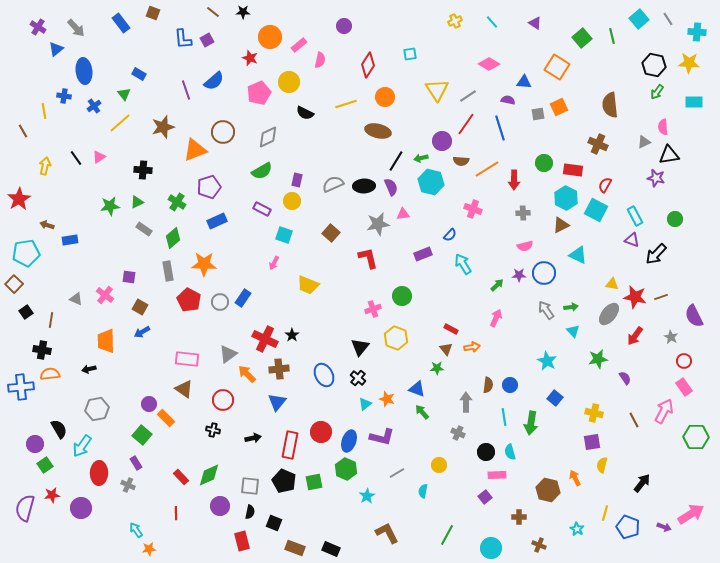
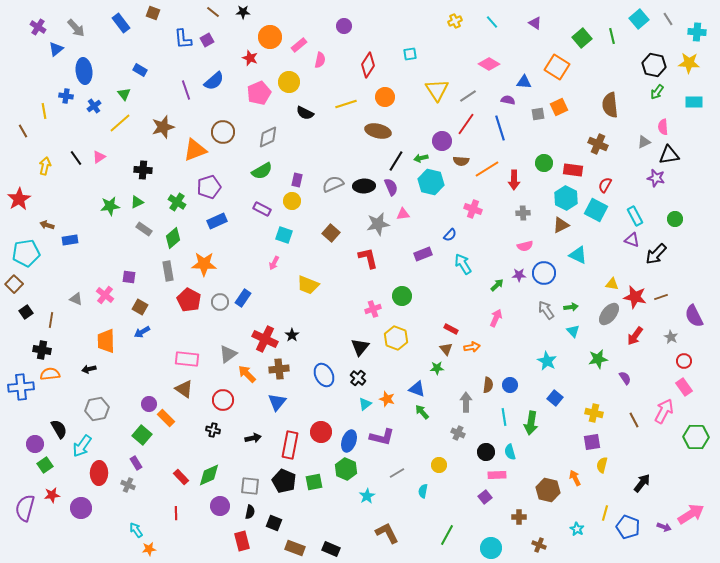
blue rectangle at (139, 74): moved 1 px right, 4 px up
blue cross at (64, 96): moved 2 px right
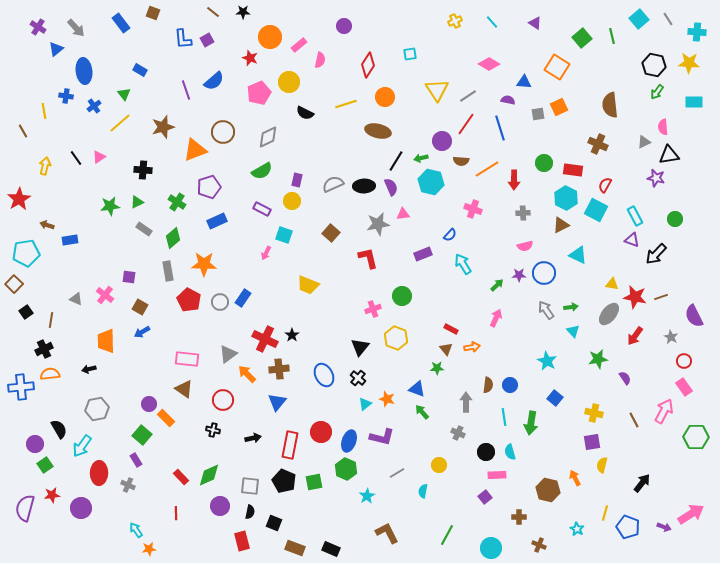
pink arrow at (274, 263): moved 8 px left, 10 px up
black cross at (42, 350): moved 2 px right, 1 px up; rotated 36 degrees counterclockwise
purple rectangle at (136, 463): moved 3 px up
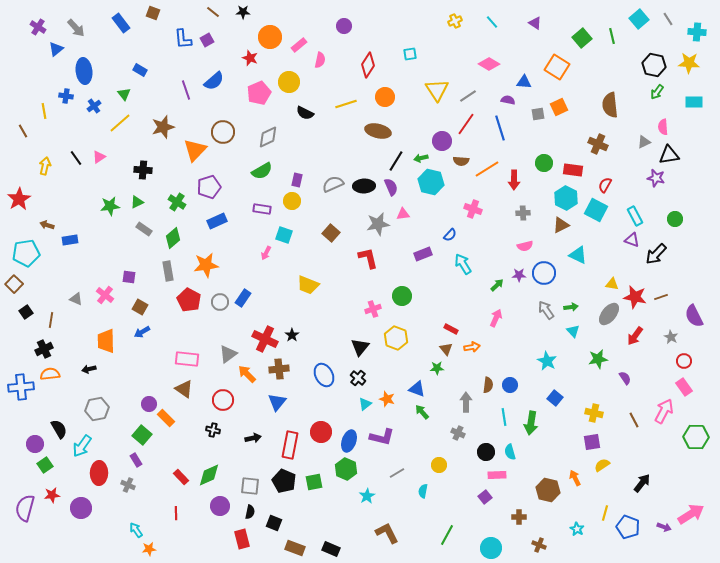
orange triangle at (195, 150): rotated 25 degrees counterclockwise
purple rectangle at (262, 209): rotated 18 degrees counterclockwise
orange star at (204, 264): moved 2 px right, 1 px down; rotated 10 degrees counterclockwise
yellow semicircle at (602, 465): rotated 42 degrees clockwise
red rectangle at (242, 541): moved 2 px up
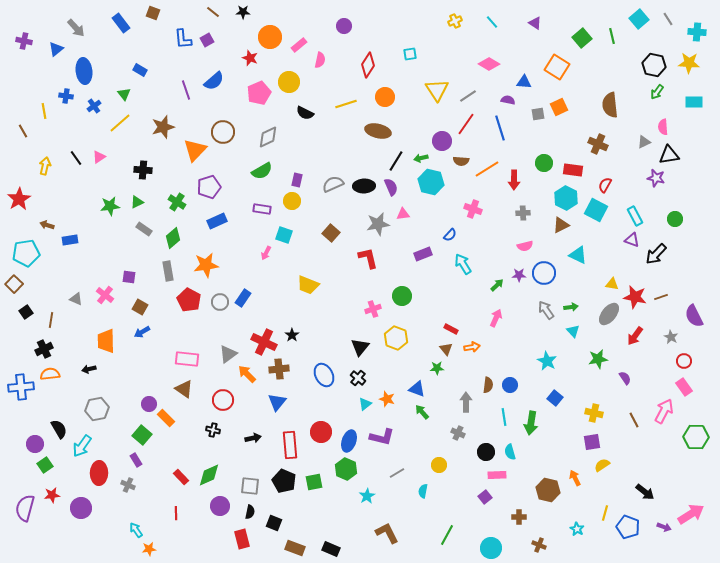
purple cross at (38, 27): moved 14 px left, 14 px down; rotated 21 degrees counterclockwise
red cross at (265, 339): moved 1 px left, 3 px down
red rectangle at (290, 445): rotated 16 degrees counterclockwise
black arrow at (642, 483): moved 3 px right, 9 px down; rotated 90 degrees clockwise
